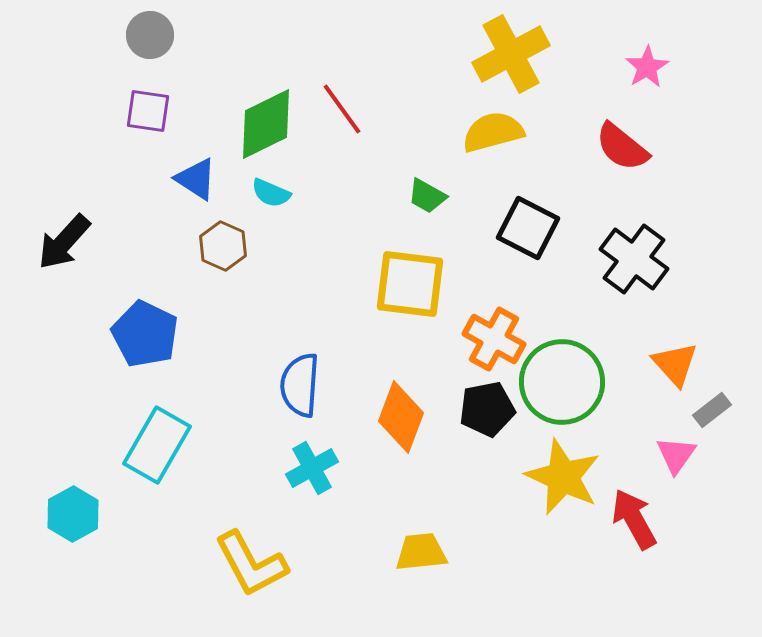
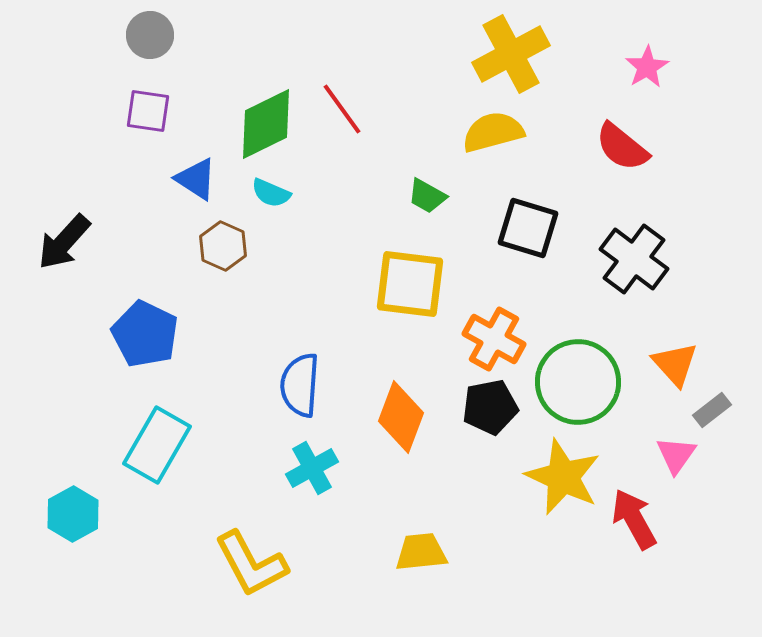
black square: rotated 10 degrees counterclockwise
green circle: moved 16 px right
black pentagon: moved 3 px right, 2 px up
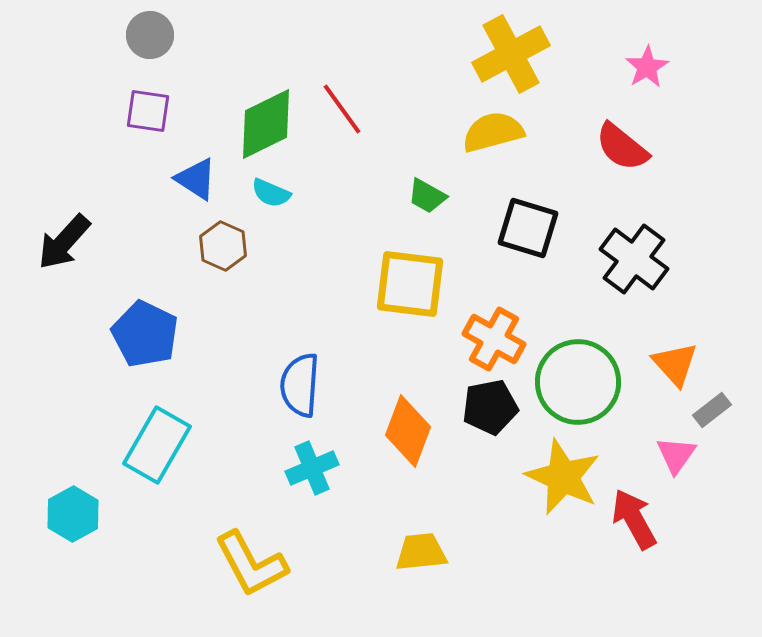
orange diamond: moved 7 px right, 14 px down
cyan cross: rotated 6 degrees clockwise
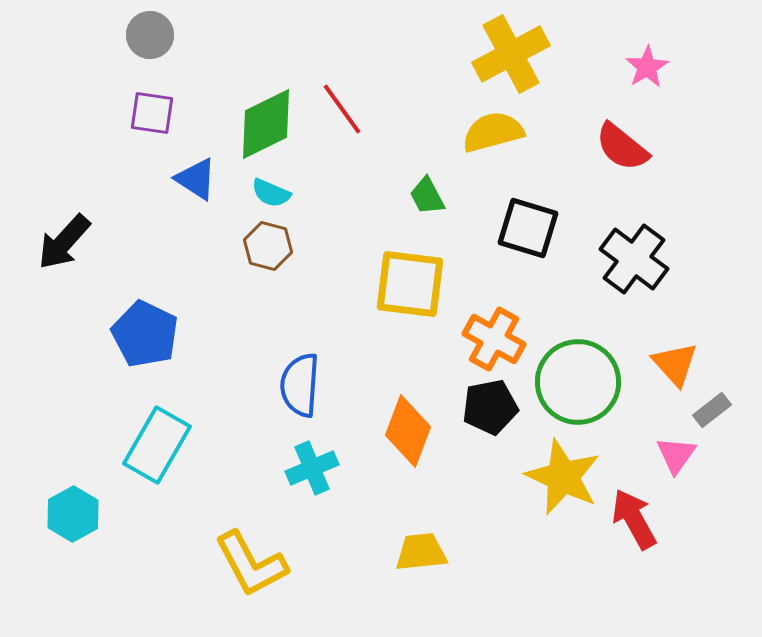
purple square: moved 4 px right, 2 px down
green trapezoid: rotated 33 degrees clockwise
brown hexagon: moved 45 px right; rotated 9 degrees counterclockwise
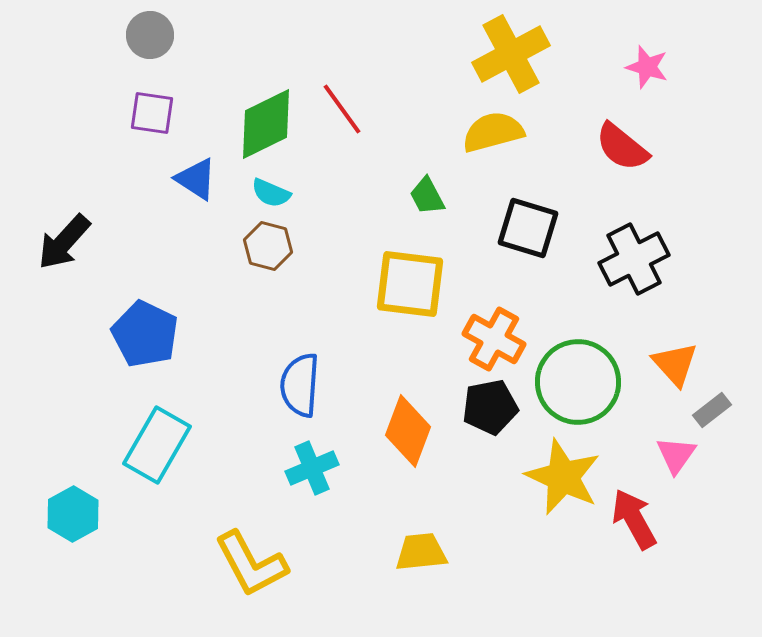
pink star: rotated 24 degrees counterclockwise
black cross: rotated 26 degrees clockwise
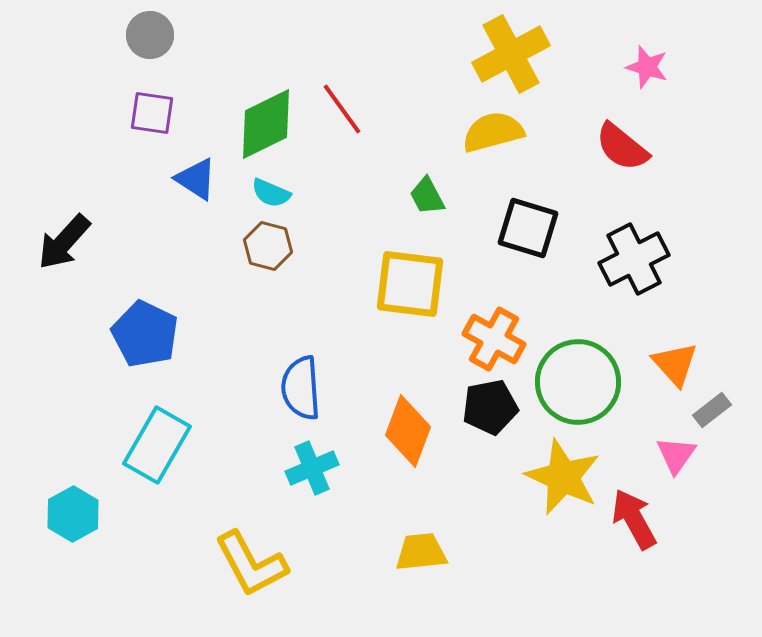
blue semicircle: moved 1 px right, 3 px down; rotated 8 degrees counterclockwise
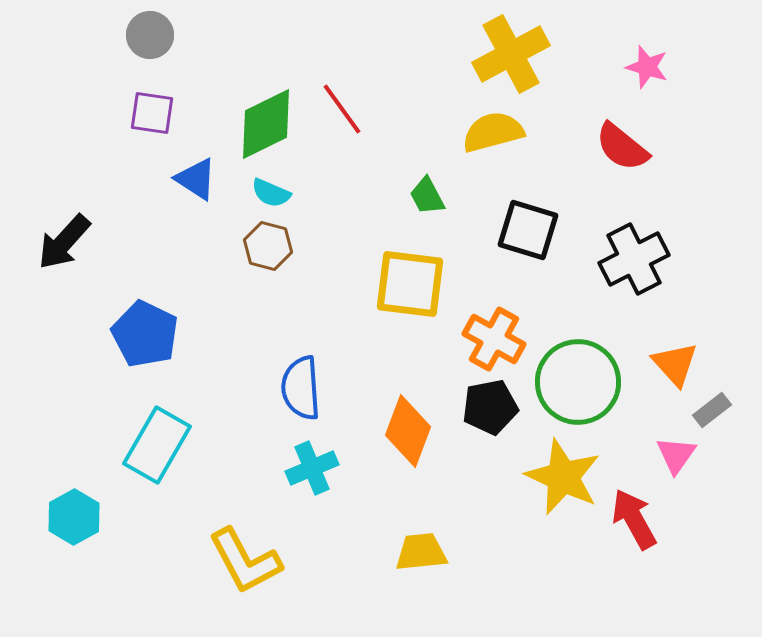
black square: moved 2 px down
cyan hexagon: moved 1 px right, 3 px down
yellow L-shape: moved 6 px left, 3 px up
